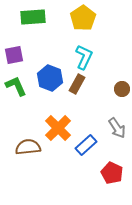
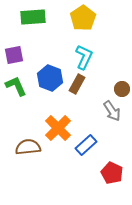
gray arrow: moved 5 px left, 17 px up
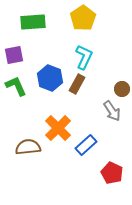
green rectangle: moved 5 px down
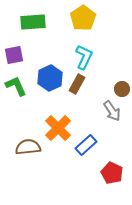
blue hexagon: rotated 15 degrees clockwise
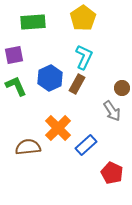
brown circle: moved 1 px up
